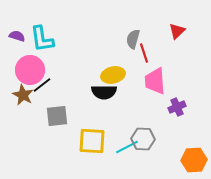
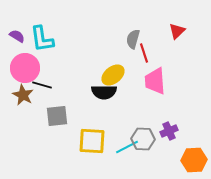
purple semicircle: rotated 14 degrees clockwise
pink circle: moved 5 px left, 2 px up
yellow ellipse: rotated 25 degrees counterclockwise
black line: rotated 54 degrees clockwise
purple cross: moved 8 px left, 24 px down
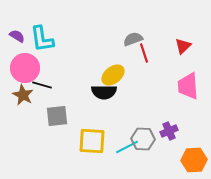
red triangle: moved 6 px right, 15 px down
gray semicircle: rotated 54 degrees clockwise
pink trapezoid: moved 33 px right, 5 px down
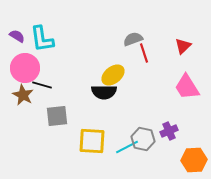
pink trapezoid: moved 1 px left, 1 px down; rotated 28 degrees counterclockwise
gray hexagon: rotated 10 degrees clockwise
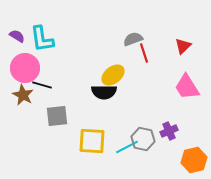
orange hexagon: rotated 10 degrees counterclockwise
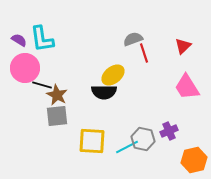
purple semicircle: moved 2 px right, 4 px down
brown star: moved 34 px right
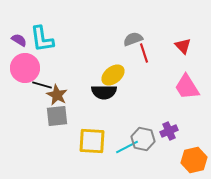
red triangle: rotated 30 degrees counterclockwise
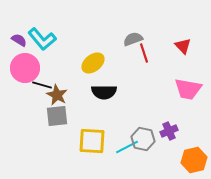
cyan L-shape: rotated 32 degrees counterclockwise
yellow ellipse: moved 20 px left, 12 px up
pink trapezoid: moved 1 px right, 2 px down; rotated 48 degrees counterclockwise
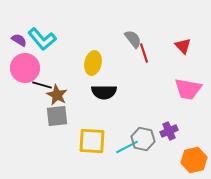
gray semicircle: rotated 72 degrees clockwise
yellow ellipse: rotated 40 degrees counterclockwise
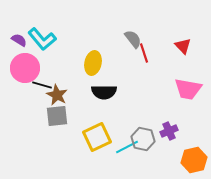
yellow square: moved 5 px right, 4 px up; rotated 28 degrees counterclockwise
